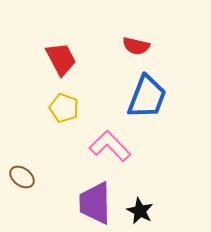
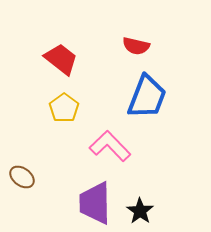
red trapezoid: rotated 24 degrees counterclockwise
yellow pentagon: rotated 16 degrees clockwise
black star: rotated 8 degrees clockwise
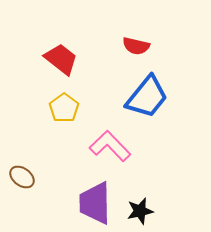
blue trapezoid: rotated 18 degrees clockwise
black star: rotated 24 degrees clockwise
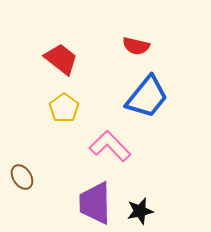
brown ellipse: rotated 20 degrees clockwise
